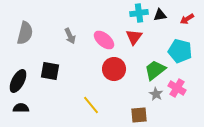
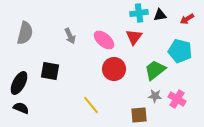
black ellipse: moved 1 px right, 2 px down
pink cross: moved 11 px down
gray star: moved 1 px left, 2 px down; rotated 24 degrees counterclockwise
black semicircle: rotated 21 degrees clockwise
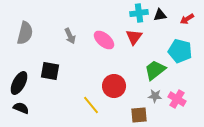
red circle: moved 17 px down
